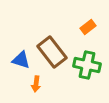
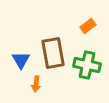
orange rectangle: moved 1 px up
brown rectangle: moved 1 px right, 1 px down; rotated 28 degrees clockwise
blue triangle: rotated 42 degrees clockwise
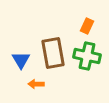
orange rectangle: moved 1 px left; rotated 28 degrees counterclockwise
green cross: moved 9 px up
orange arrow: rotated 84 degrees clockwise
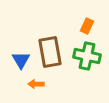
brown rectangle: moved 3 px left, 1 px up
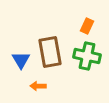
orange arrow: moved 2 px right, 2 px down
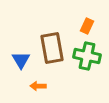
brown rectangle: moved 2 px right, 4 px up
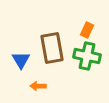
orange rectangle: moved 4 px down
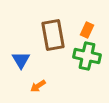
brown rectangle: moved 1 px right, 13 px up
orange arrow: rotated 35 degrees counterclockwise
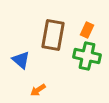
brown rectangle: rotated 20 degrees clockwise
blue triangle: rotated 18 degrees counterclockwise
orange arrow: moved 4 px down
